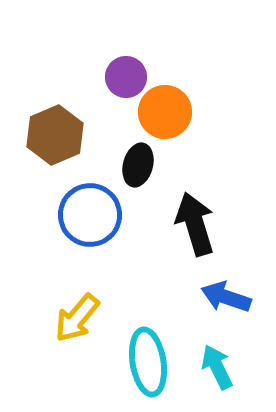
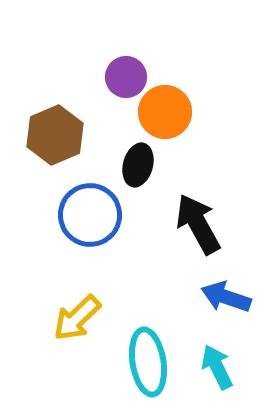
black arrow: moved 3 px right; rotated 12 degrees counterclockwise
yellow arrow: rotated 6 degrees clockwise
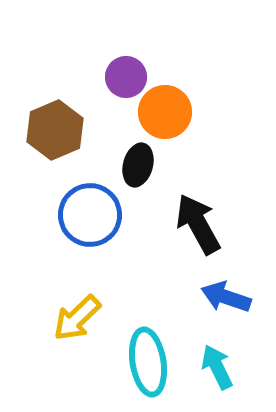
brown hexagon: moved 5 px up
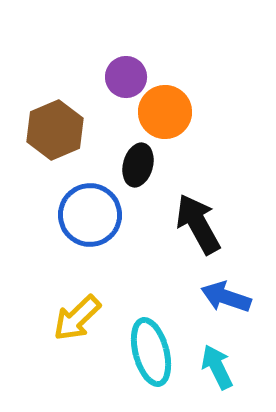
cyan ellipse: moved 3 px right, 10 px up; rotated 6 degrees counterclockwise
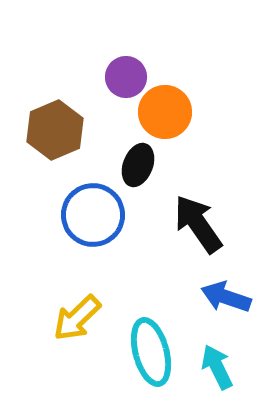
black ellipse: rotated 6 degrees clockwise
blue circle: moved 3 px right
black arrow: rotated 6 degrees counterclockwise
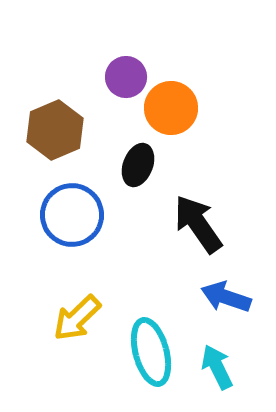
orange circle: moved 6 px right, 4 px up
blue circle: moved 21 px left
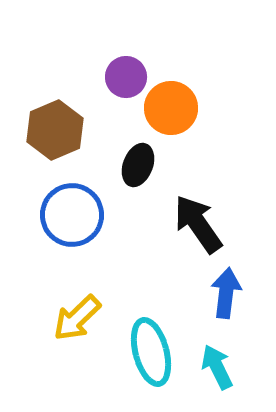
blue arrow: moved 4 px up; rotated 78 degrees clockwise
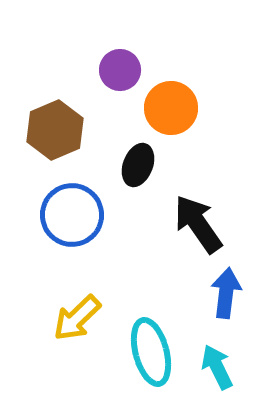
purple circle: moved 6 px left, 7 px up
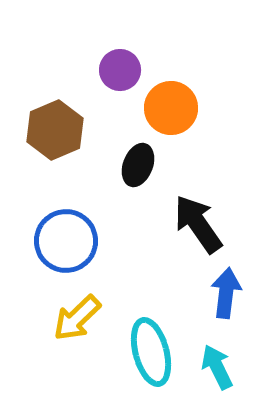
blue circle: moved 6 px left, 26 px down
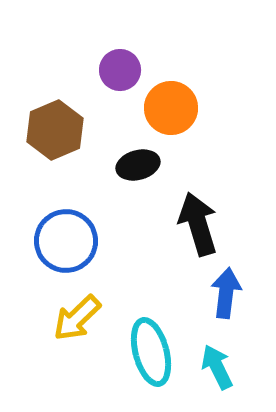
black ellipse: rotated 54 degrees clockwise
black arrow: rotated 18 degrees clockwise
